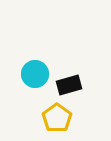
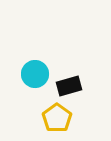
black rectangle: moved 1 px down
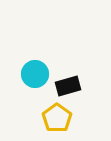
black rectangle: moved 1 px left
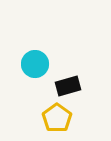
cyan circle: moved 10 px up
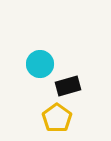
cyan circle: moved 5 px right
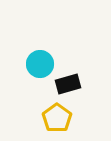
black rectangle: moved 2 px up
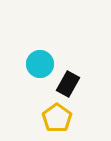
black rectangle: rotated 45 degrees counterclockwise
